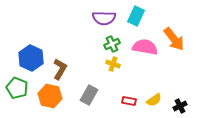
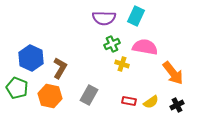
orange arrow: moved 1 px left, 34 px down
yellow cross: moved 9 px right
brown L-shape: moved 1 px up
yellow semicircle: moved 3 px left, 2 px down
black cross: moved 3 px left, 1 px up
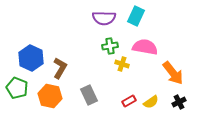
green cross: moved 2 px left, 2 px down; rotated 14 degrees clockwise
gray rectangle: rotated 54 degrees counterclockwise
red rectangle: rotated 40 degrees counterclockwise
black cross: moved 2 px right, 3 px up
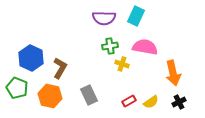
orange arrow: rotated 25 degrees clockwise
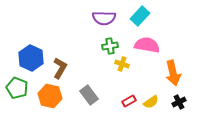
cyan rectangle: moved 4 px right; rotated 18 degrees clockwise
pink semicircle: moved 2 px right, 2 px up
gray rectangle: rotated 12 degrees counterclockwise
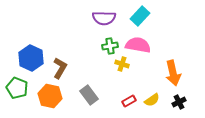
pink semicircle: moved 9 px left
yellow semicircle: moved 1 px right, 2 px up
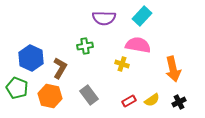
cyan rectangle: moved 2 px right
green cross: moved 25 px left
orange arrow: moved 4 px up
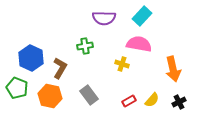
pink semicircle: moved 1 px right, 1 px up
yellow semicircle: rotated 14 degrees counterclockwise
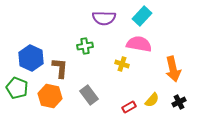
brown L-shape: rotated 25 degrees counterclockwise
red rectangle: moved 6 px down
